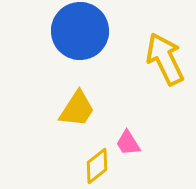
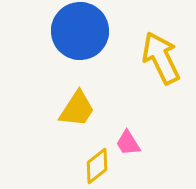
yellow arrow: moved 4 px left, 1 px up
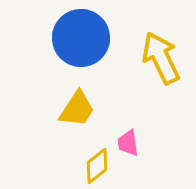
blue circle: moved 1 px right, 7 px down
pink trapezoid: rotated 24 degrees clockwise
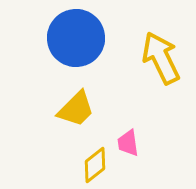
blue circle: moved 5 px left
yellow trapezoid: moved 1 px left; rotated 12 degrees clockwise
yellow diamond: moved 2 px left, 1 px up
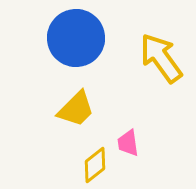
yellow arrow: rotated 10 degrees counterclockwise
